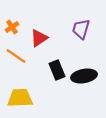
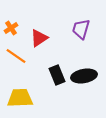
orange cross: moved 1 px left, 1 px down
black rectangle: moved 5 px down
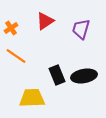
red triangle: moved 6 px right, 17 px up
yellow trapezoid: moved 12 px right
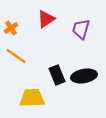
red triangle: moved 1 px right, 2 px up
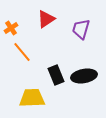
orange line: moved 6 px right, 4 px up; rotated 15 degrees clockwise
black rectangle: moved 1 px left
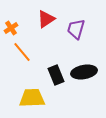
purple trapezoid: moved 5 px left
black ellipse: moved 4 px up
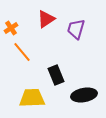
black ellipse: moved 23 px down
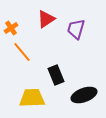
black ellipse: rotated 10 degrees counterclockwise
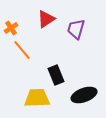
orange line: moved 2 px up
yellow trapezoid: moved 5 px right
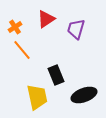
orange cross: moved 4 px right, 1 px up
yellow trapezoid: moved 1 px up; rotated 80 degrees clockwise
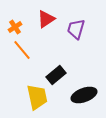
black rectangle: rotated 72 degrees clockwise
